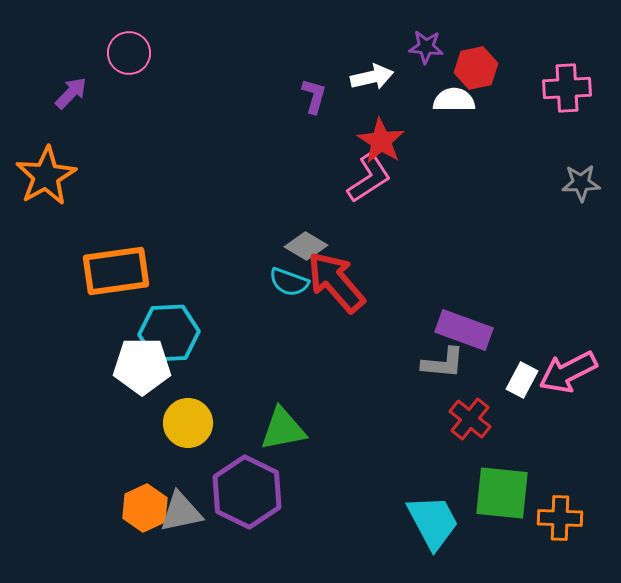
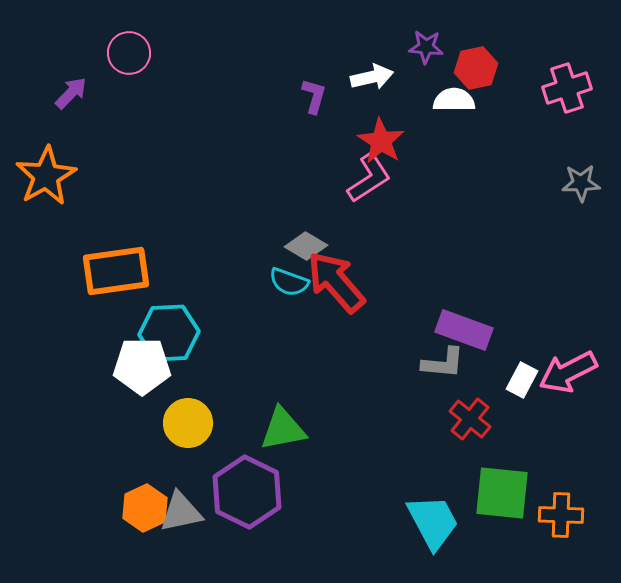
pink cross: rotated 15 degrees counterclockwise
orange cross: moved 1 px right, 3 px up
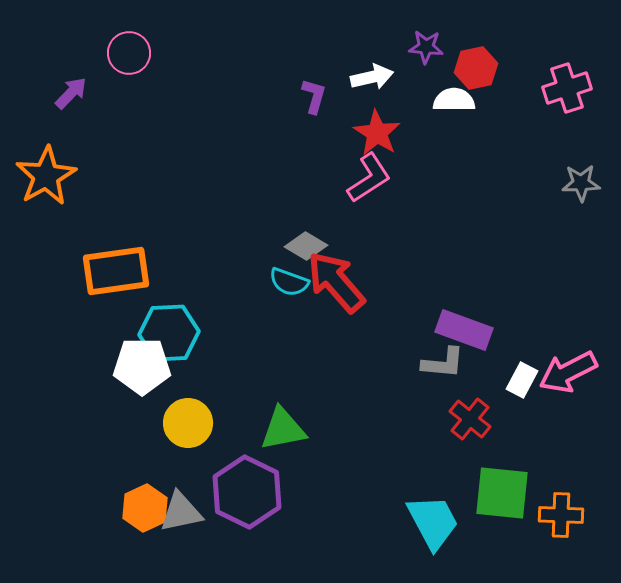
red star: moved 4 px left, 8 px up
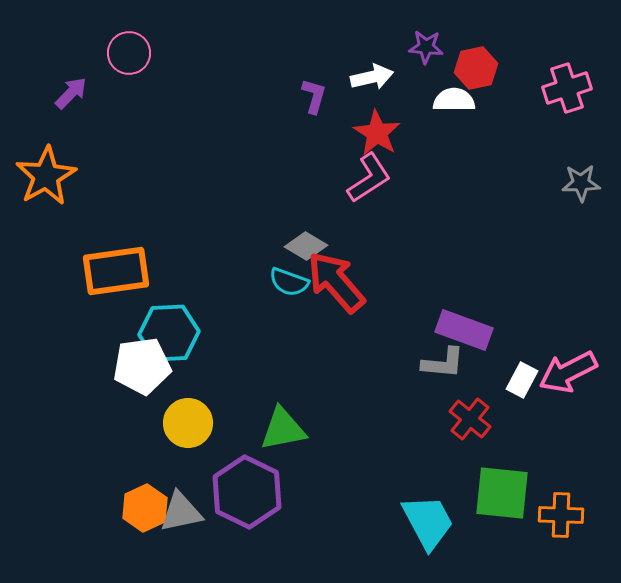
white pentagon: rotated 8 degrees counterclockwise
cyan trapezoid: moved 5 px left
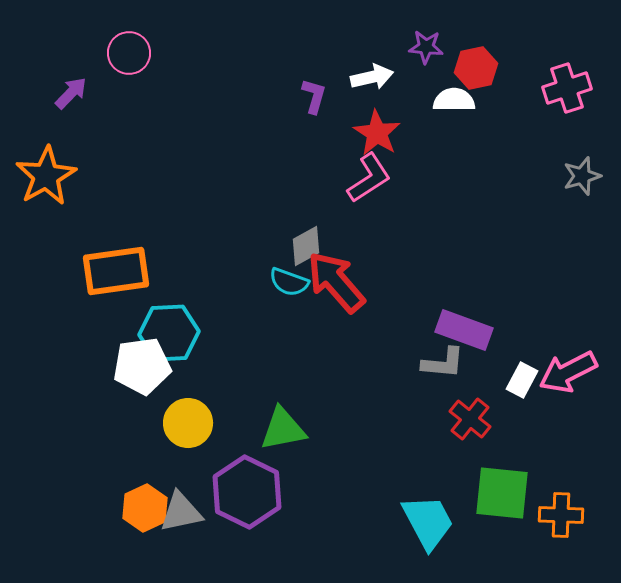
gray star: moved 1 px right, 7 px up; rotated 15 degrees counterclockwise
gray diamond: rotated 60 degrees counterclockwise
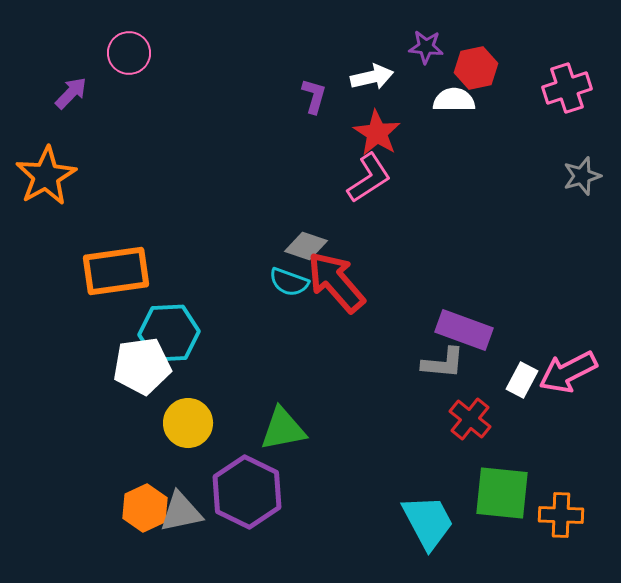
gray diamond: rotated 48 degrees clockwise
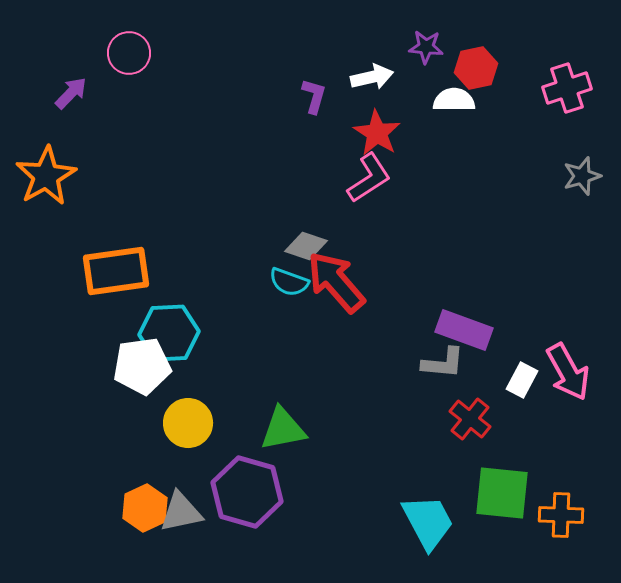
pink arrow: rotated 92 degrees counterclockwise
purple hexagon: rotated 10 degrees counterclockwise
